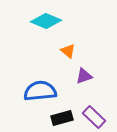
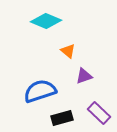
blue semicircle: rotated 12 degrees counterclockwise
purple rectangle: moved 5 px right, 4 px up
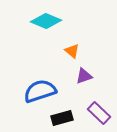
orange triangle: moved 4 px right
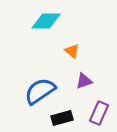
cyan diamond: rotated 24 degrees counterclockwise
purple triangle: moved 5 px down
blue semicircle: rotated 16 degrees counterclockwise
purple rectangle: rotated 70 degrees clockwise
